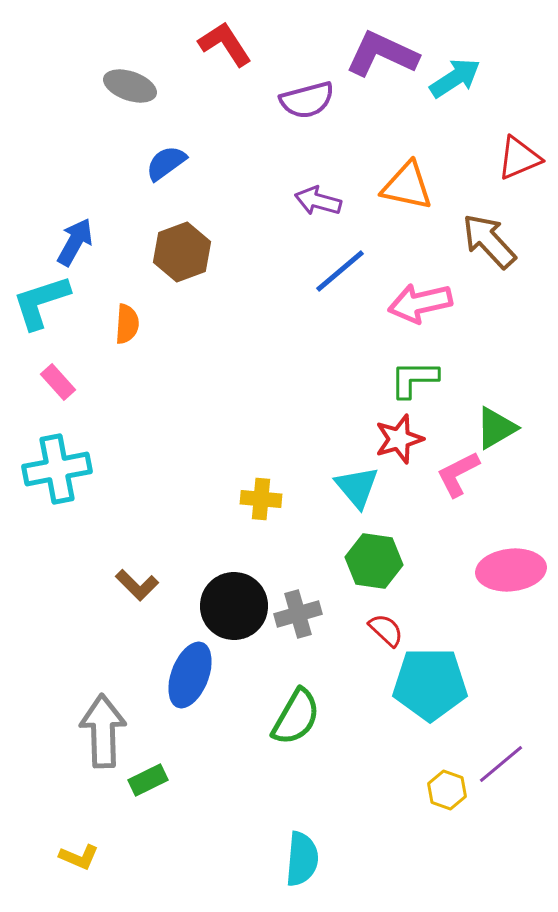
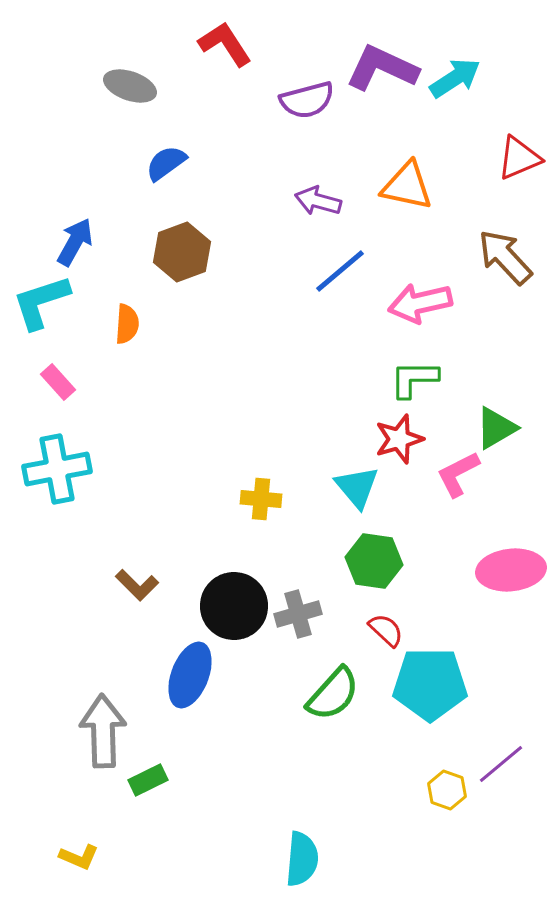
purple L-shape: moved 14 px down
brown arrow: moved 16 px right, 16 px down
green semicircle: moved 37 px right, 23 px up; rotated 12 degrees clockwise
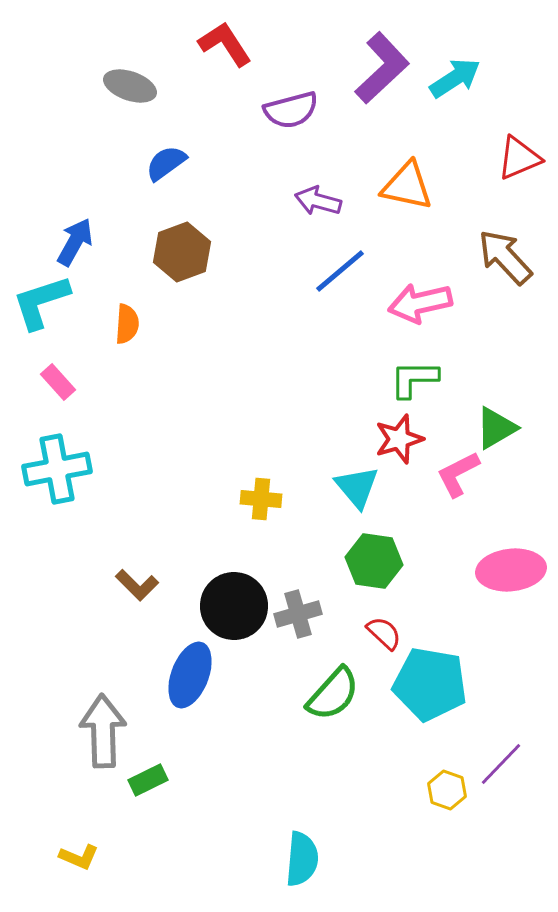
purple L-shape: rotated 112 degrees clockwise
purple semicircle: moved 16 px left, 10 px down
red semicircle: moved 2 px left, 3 px down
cyan pentagon: rotated 10 degrees clockwise
purple line: rotated 6 degrees counterclockwise
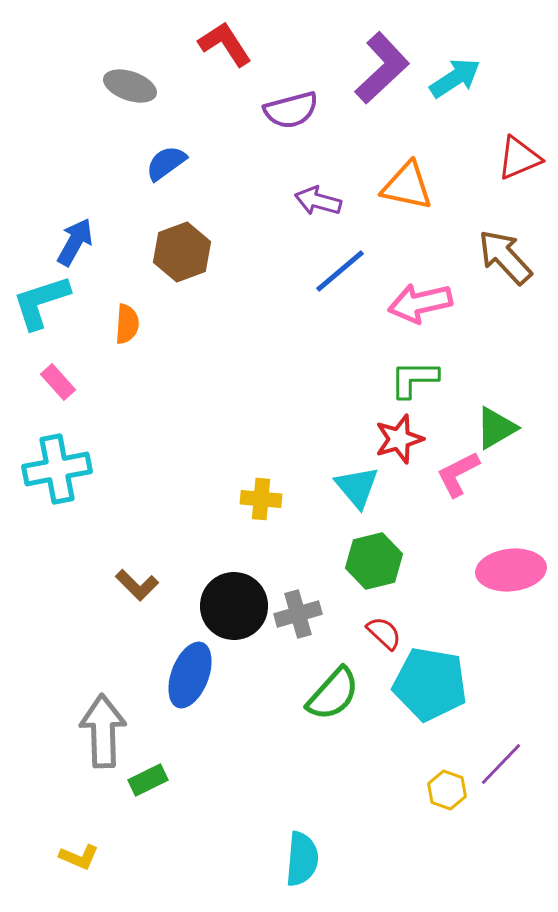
green hexagon: rotated 22 degrees counterclockwise
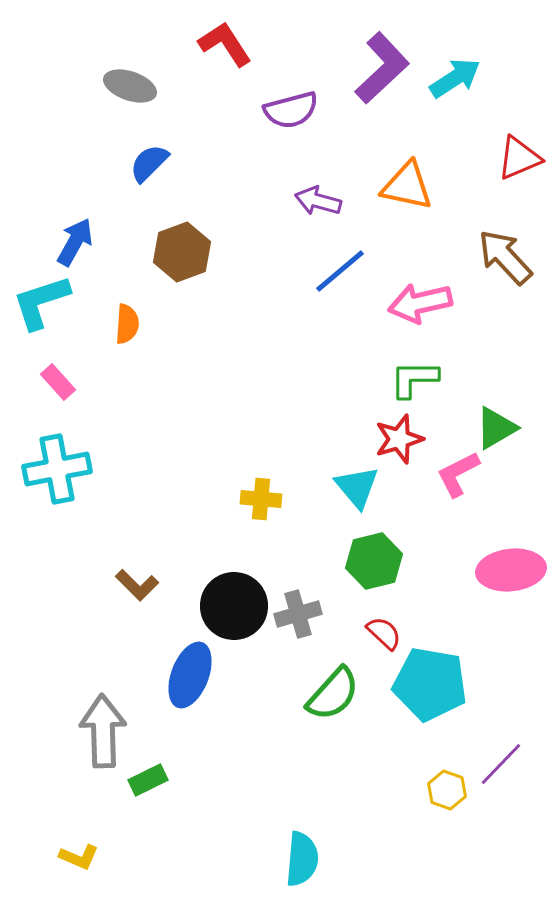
blue semicircle: moved 17 px left; rotated 9 degrees counterclockwise
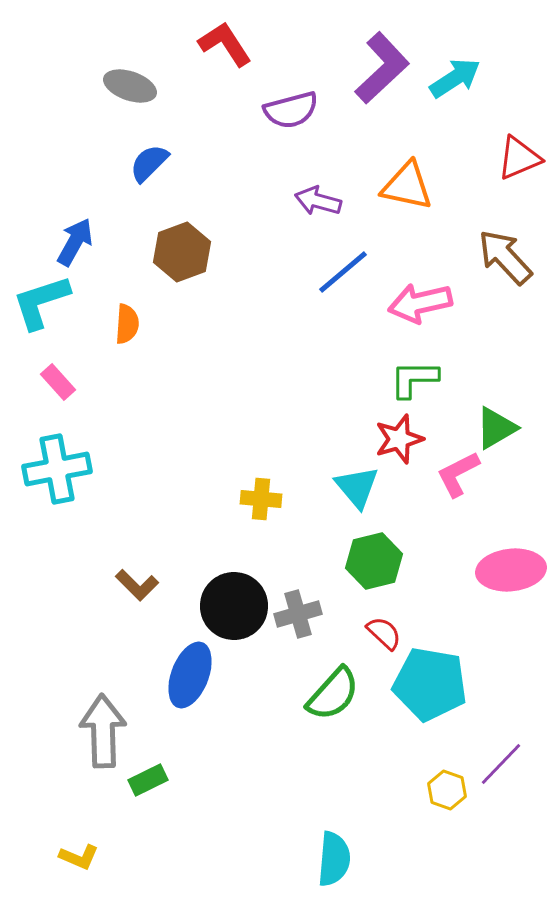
blue line: moved 3 px right, 1 px down
cyan semicircle: moved 32 px right
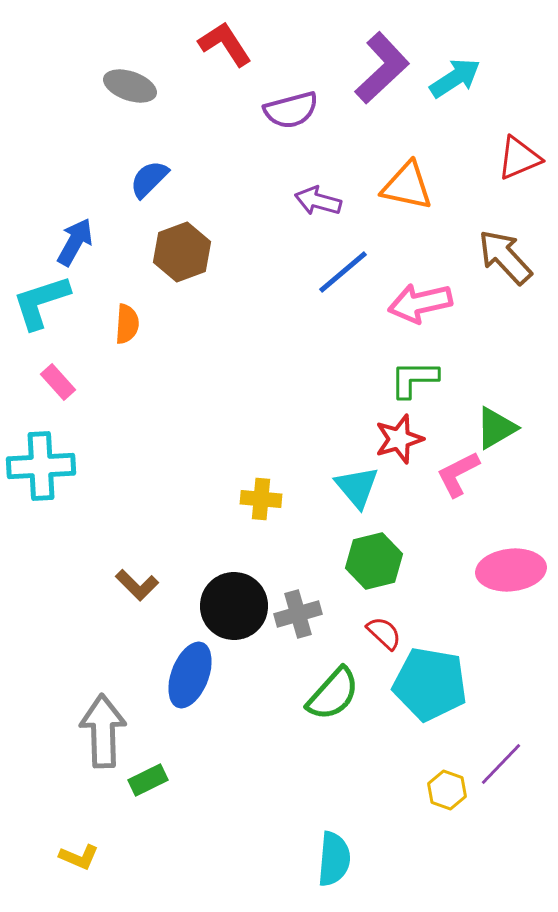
blue semicircle: moved 16 px down
cyan cross: moved 16 px left, 3 px up; rotated 8 degrees clockwise
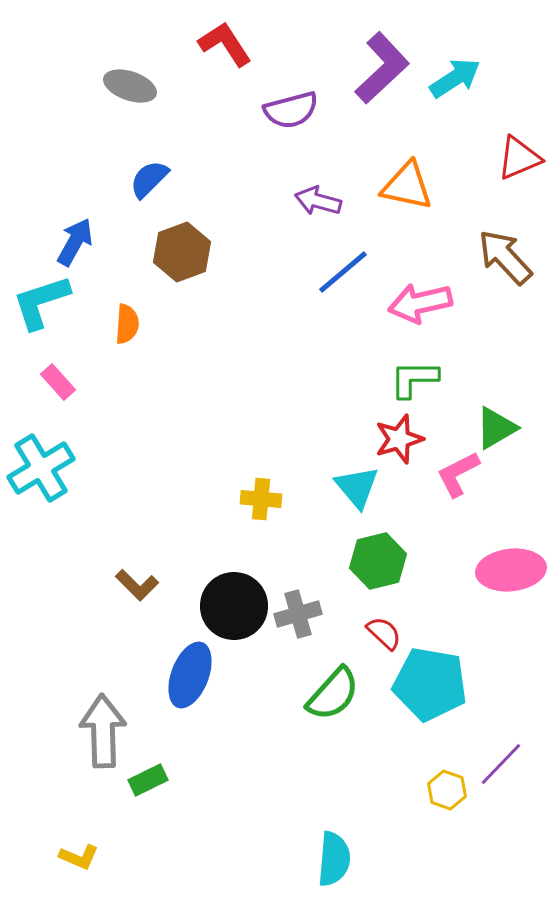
cyan cross: moved 2 px down; rotated 28 degrees counterclockwise
green hexagon: moved 4 px right
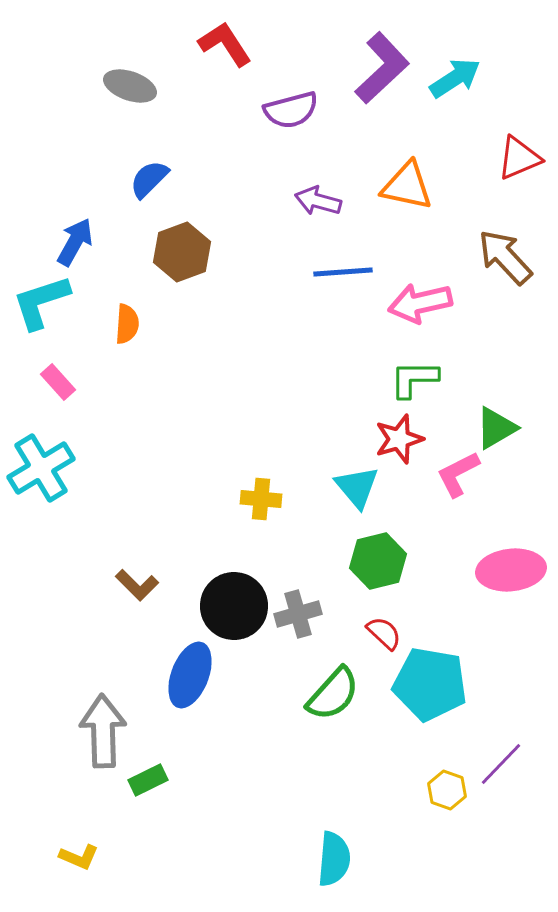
blue line: rotated 36 degrees clockwise
